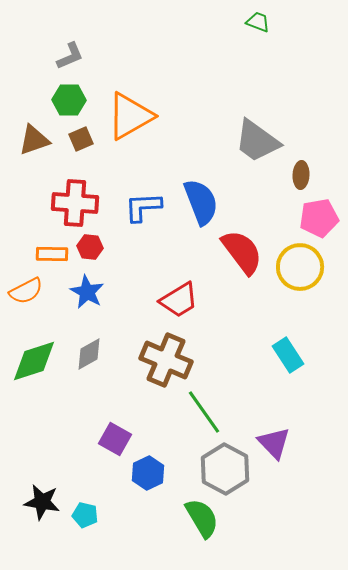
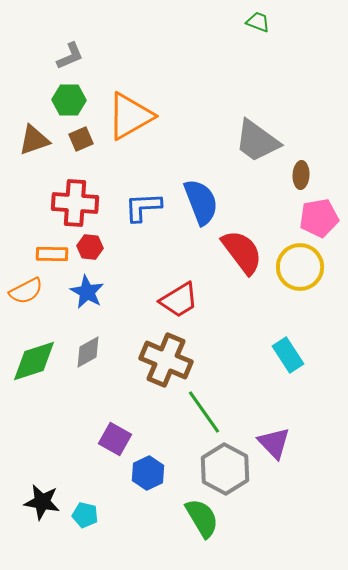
gray diamond: moved 1 px left, 2 px up
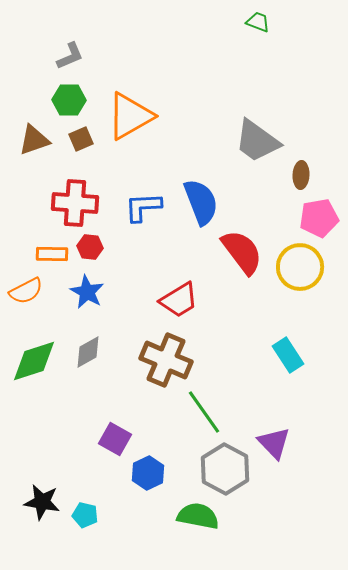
green semicircle: moved 4 px left, 2 px up; rotated 48 degrees counterclockwise
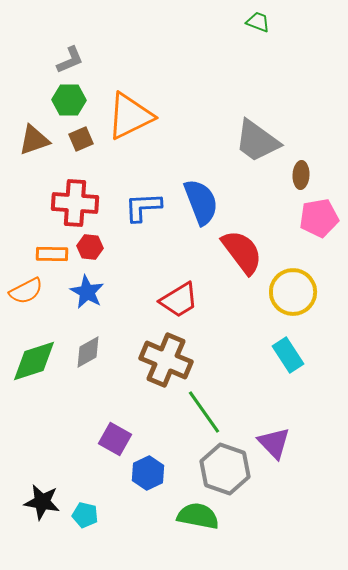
gray L-shape: moved 4 px down
orange triangle: rotated 4 degrees clockwise
yellow circle: moved 7 px left, 25 px down
gray hexagon: rotated 9 degrees counterclockwise
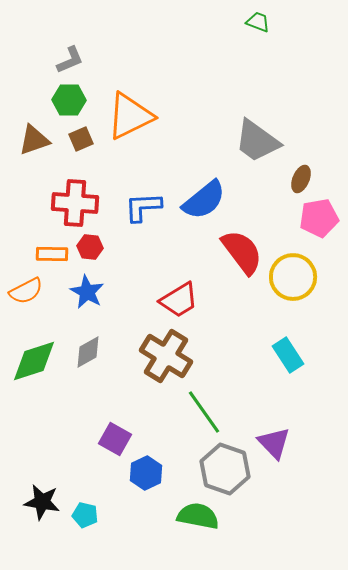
brown ellipse: moved 4 px down; rotated 20 degrees clockwise
blue semicircle: moved 3 px right, 2 px up; rotated 72 degrees clockwise
yellow circle: moved 15 px up
brown cross: moved 4 px up; rotated 9 degrees clockwise
blue hexagon: moved 2 px left
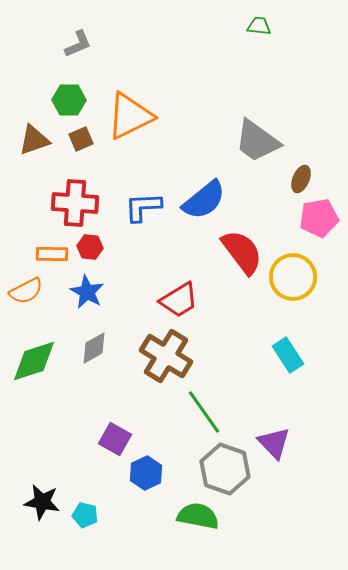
green trapezoid: moved 1 px right, 4 px down; rotated 15 degrees counterclockwise
gray L-shape: moved 8 px right, 16 px up
gray diamond: moved 6 px right, 4 px up
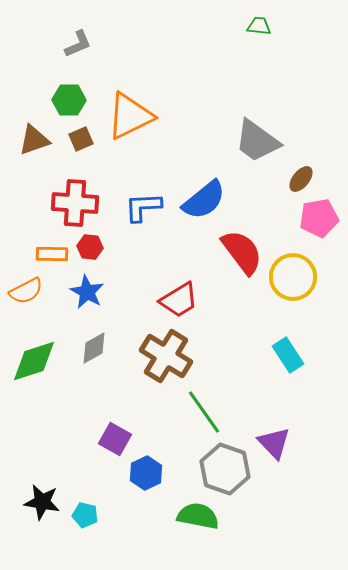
brown ellipse: rotated 16 degrees clockwise
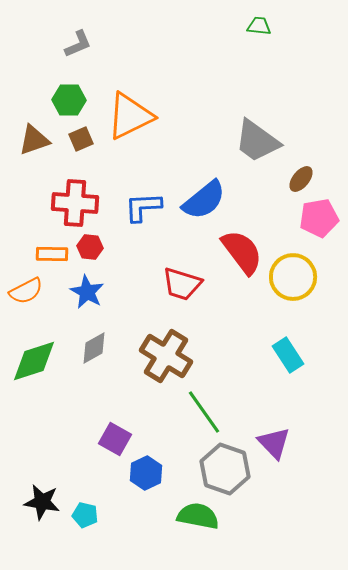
red trapezoid: moved 3 px right, 16 px up; rotated 48 degrees clockwise
